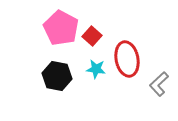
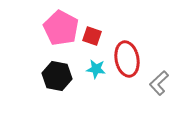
red square: rotated 24 degrees counterclockwise
gray L-shape: moved 1 px up
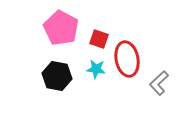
red square: moved 7 px right, 3 px down
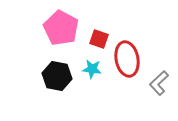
cyan star: moved 4 px left
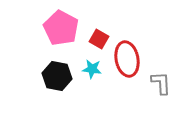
red square: rotated 12 degrees clockwise
gray L-shape: moved 2 px right; rotated 130 degrees clockwise
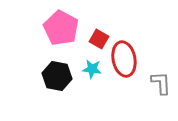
red ellipse: moved 3 px left
